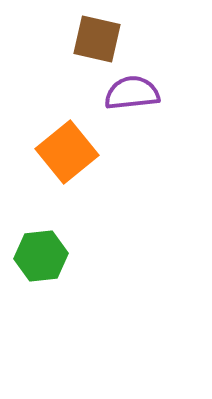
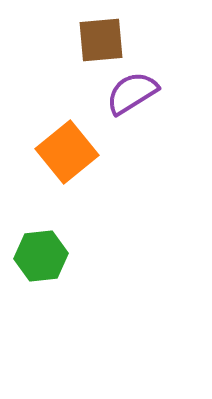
brown square: moved 4 px right, 1 px down; rotated 18 degrees counterclockwise
purple semicircle: rotated 26 degrees counterclockwise
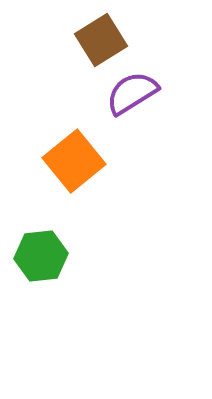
brown square: rotated 27 degrees counterclockwise
orange square: moved 7 px right, 9 px down
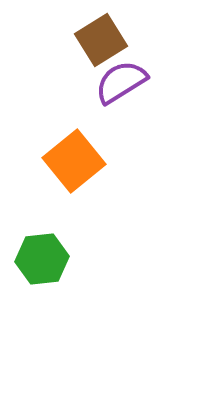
purple semicircle: moved 11 px left, 11 px up
green hexagon: moved 1 px right, 3 px down
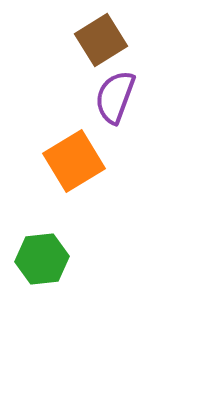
purple semicircle: moved 6 px left, 15 px down; rotated 38 degrees counterclockwise
orange square: rotated 8 degrees clockwise
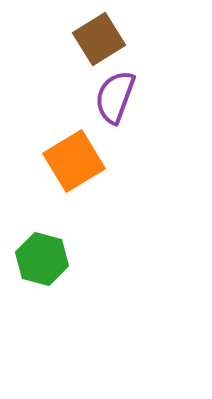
brown square: moved 2 px left, 1 px up
green hexagon: rotated 21 degrees clockwise
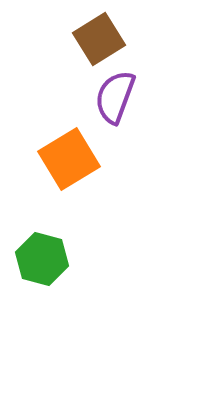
orange square: moved 5 px left, 2 px up
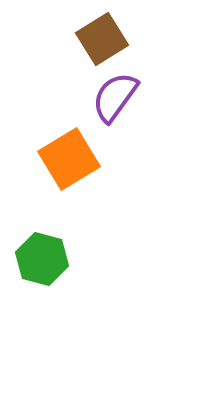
brown square: moved 3 px right
purple semicircle: rotated 16 degrees clockwise
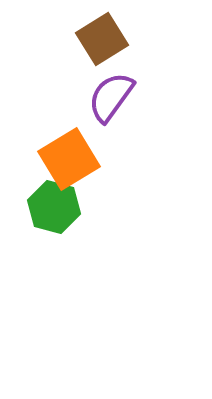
purple semicircle: moved 4 px left
green hexagon: moved 12 px right, 52 px up
